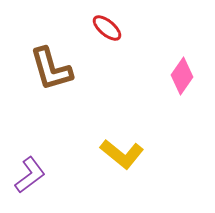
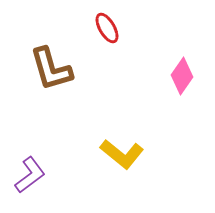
red ellipse: rotated 20 degrees clockwise
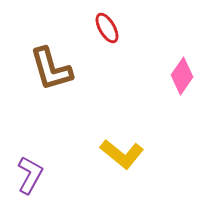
purple L-shape: rotated 24 degrees counterclockwise
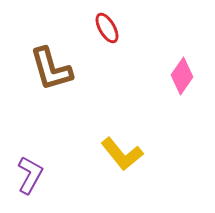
yellow L-shape: rotated 12 degrees clockwise
